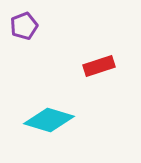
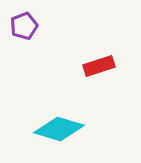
cyan diamond: moved 10 px right, 9 px down
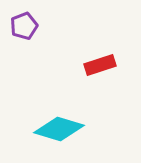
red rectangle: moved 1 px right, 1 px up
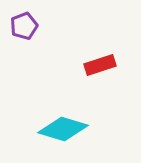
cyan diamond: moved 4 px right
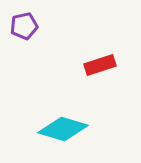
purple pentagon: rotated 8 degrees clockwise
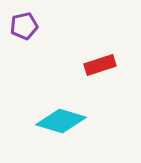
cyan diamond: moved 2 px left, 8 px up
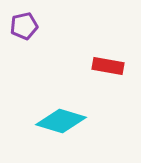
red rectangle: moved 8 px right, 1 px down; rotated 28 degrees clockwise
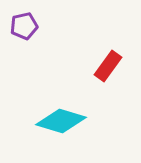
red rectangle: rotated 64 degrees counterclockwise
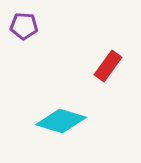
purple pentagon: rotated 16 degrees clockwise
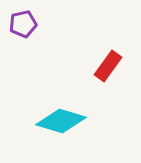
purple pentagon: moved 1 px left, 2 px up; rotated 16 degrees counterclockwise
